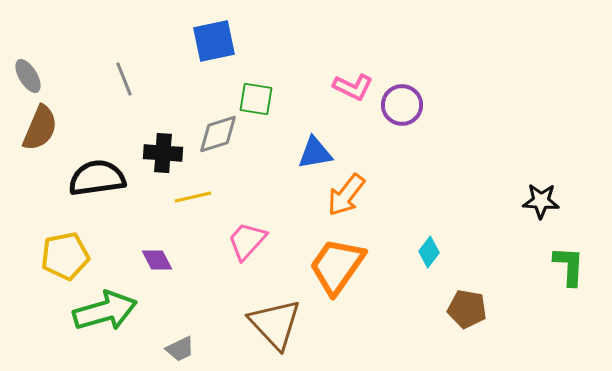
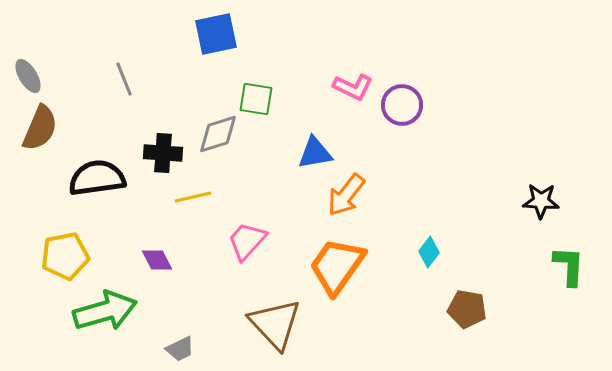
blue square: moved 2 px right, 7 px up
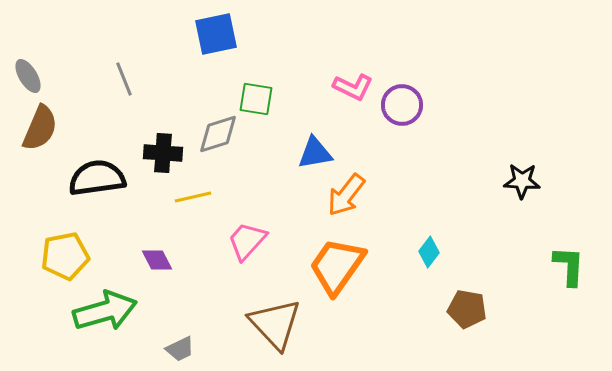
black star: moved 19 px left, 20 px up
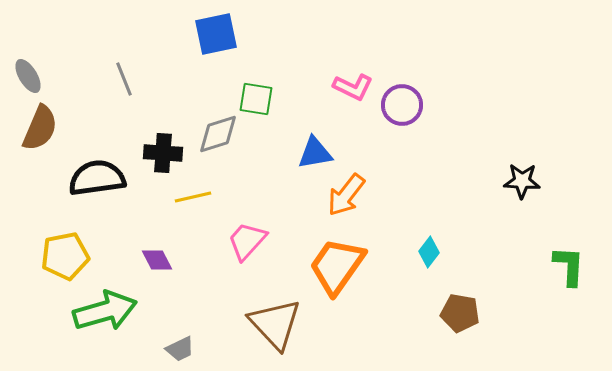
brown pentagon: moved 7 px left, 4 px down
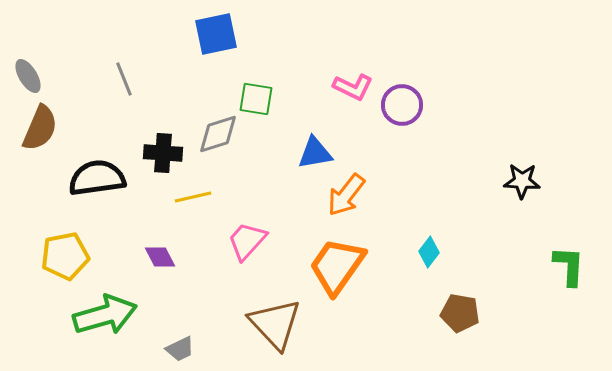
purple diamond: moved 3 px right, 3 px up
green arrow: moved 4 px down
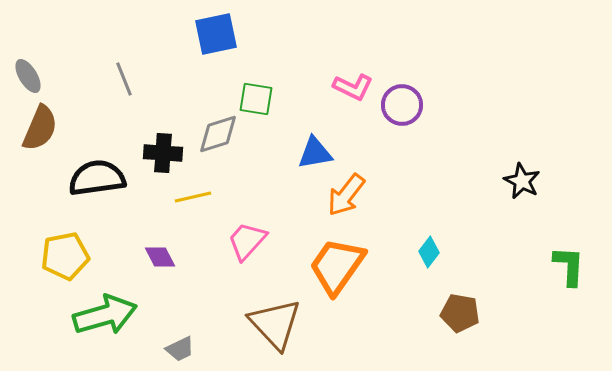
black star: rotated 24 degrees clockwise
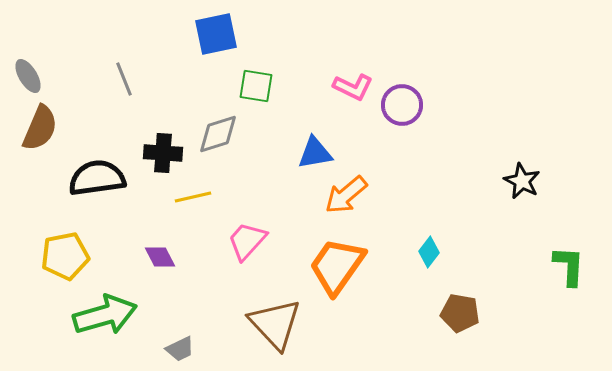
green square: moved 13 px up
orange arrow: rotated 12 degrees clockwise
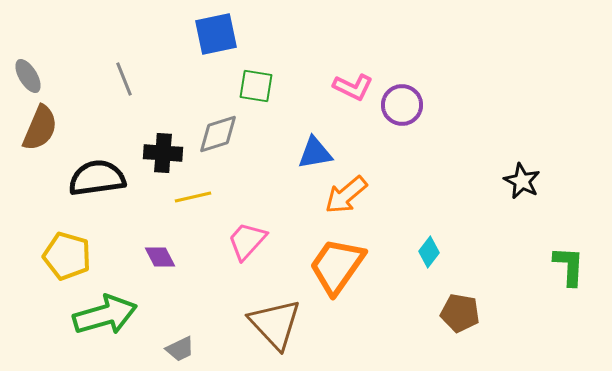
yellow pentagon: moved 2 px right; rotated 27 degrees clockwise
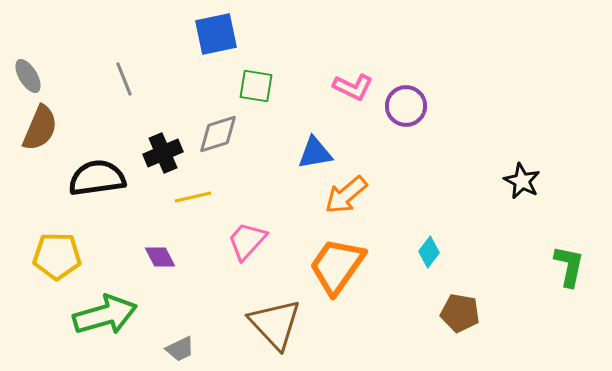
purple circle: moved 4 px right, 1 px down
black cross: rotated 27 degrees counterclockwise
yellow pentagon: moved 10 px left; rotated 15 degrees counterclockwise
green L-shape: rotated 9 degrees clockwise
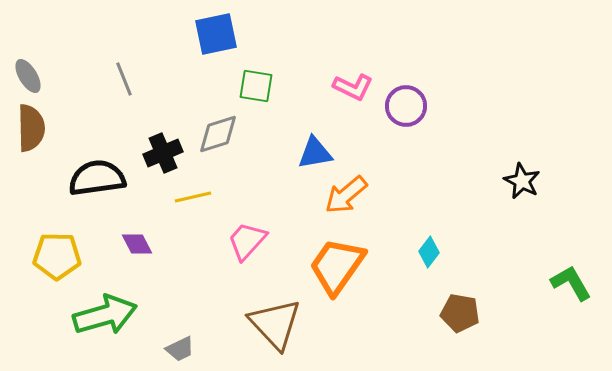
brown semicircle: moved 9 px left; rotated 24 degrees counterclockwise
purple diamond: moved 23 px left, 13 px up
green L-shape: moved 2 px right, 17 px down; rotated 42 degrees counterclockwise
